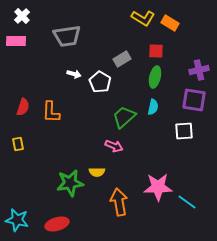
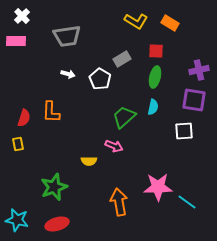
yellow L-shape: moved 7 px left, 3 px down
white arrow: moved 6 px left
white pentagon: moved 3 px up
red semicircle: moved 1 px right, 11 px down
yellow semicircle: moved 8 px left, 11 px up
green star: moved 16 px left, 4 px down; rotated 12 degrees counterclockwise
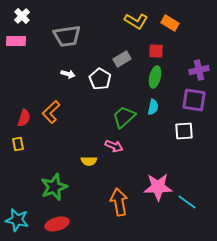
orange L-shape: rotated 45 degrees clockwise
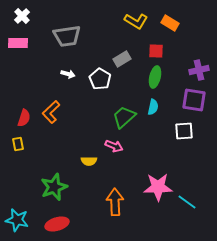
pink rectangle: moved 2 px right, 2 px down
orange arrow: moved 4 px left; rotated 8 degrees clockwise
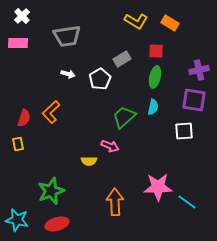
white pentagon: rotated 10 degrees clockwise
pink arrow: moved 4 px left
green star: moved 3 px left, 4 px down
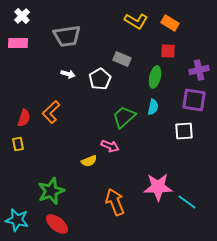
red square: moved 12 px right
gray rectangle: rotated 54 degrees clockwise
yellow semicircle: rotated 21 degrees counterclockwise
orange arrow: rotated 20 degrees counterclockwise
red ellipse: rotated 55 degrees clockwise
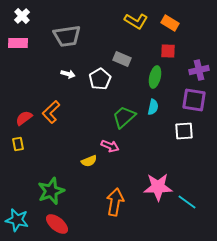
red semicircle: rotated 144 degrees counterclockwise
orange arrow: rotated 32 degrees clockwise
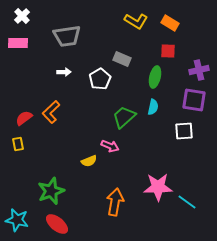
white arrow: moved 4 px left, 2 px up; rotated 16 degrees counterclockwise
